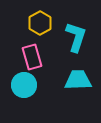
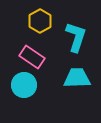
yellow hexagon: moved 2 px up
pink rectangle: rotated 40 degrees counterclockwise
cyan trapezoid: moved 1 px left, 2 px up
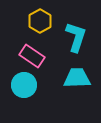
pink rectangle: moved 1 px up
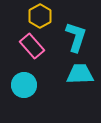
yellow hexagon: moved 5 px up
pink rectangle: moved 10 px up; rotated 15 degrees clockwise
cyan trapezoid: moved 3 px right, 4 px up
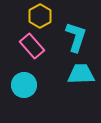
cyan trapezoid: moved 1 px right
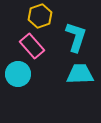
yellow hexagon: rotated 10 degrees clockwise
cyan trapezoid: moved 1 px left
cyan circle: moved 6 px left, 11 px up
